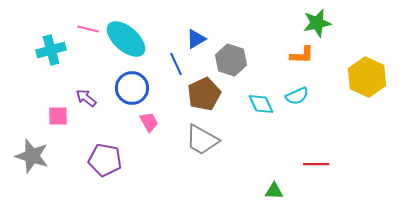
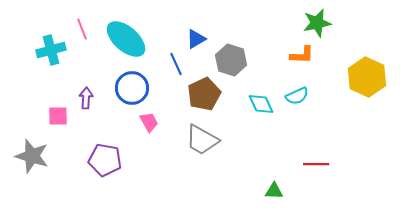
pink line: moved 6 px left; rotated 55 degrees clockwise
purple arrow: rotated 55 degrees clockwise
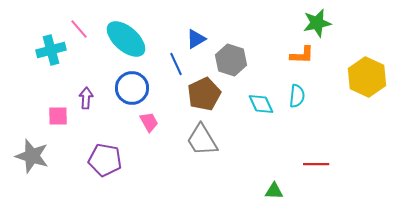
pink line: moved 3 px left; rotated 20 degrees counterclockwise
cyan semicircle: rotated 60 degrees counterclockwise
gray trapezoid: rotated 30 degrees clockwise
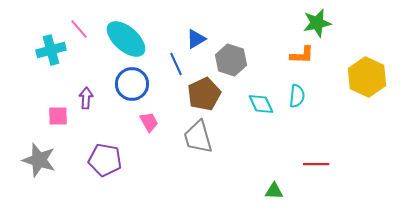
blue circle: moved 4 px up
gray trapezoid: moved 4 px left, 3 px up; rotated 15 degrees clockwise
gray star: moved 7 px right, 4 px down
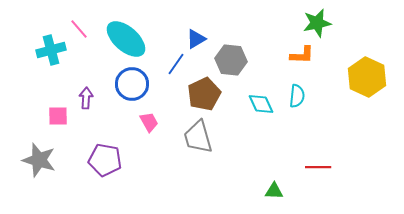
gray hexagon: rotated 12 degrees counterclockwise
blue line: rotated 60 degrees clockwise
red line: moved 2 px right, 3 px down
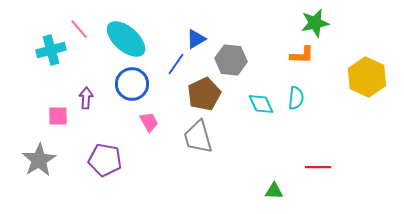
green star: moved 2 px left
cyan semicircle: moved 1 px left, 2 px down
gray star: rotated 24 degrees clockwise
